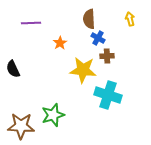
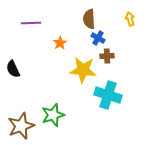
brown star: rotated 24 degrees counterclockwise
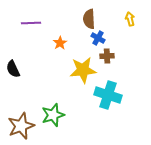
yellow star: rotated 12 degrees counterclockwise
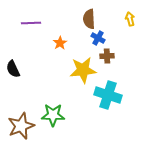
green star: rotated 20 degrees clockwise
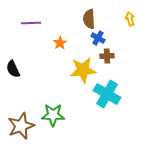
cyan cross: moved 1 px left, 1 px up; rotated 12 degrees clockwise
